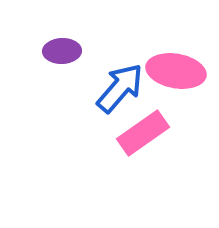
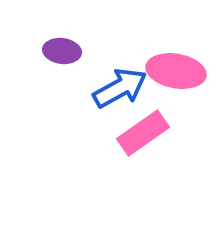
purple ellipse: rotated 9 degrees clockwise
blue arrow: rotated 20 degrees clockwise
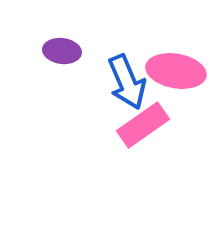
blue arrow: moved 7 px right, 6 px up; rotated 96 degrees clockwise
pink rectangle: moved 8 px up
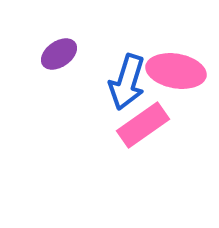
purple ellipse: moved 3 px left, 3 px down; rotated 42 degrees counterclockwise
blue arrow: rotated 40 degrees clockwise
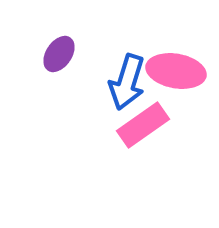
purple ellipse: rotated 21 degrees counterclockwise
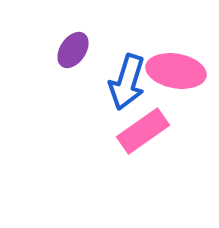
purple ellipse: moved 14 px right, 4 px up
pink rectangle: moved 6 px down
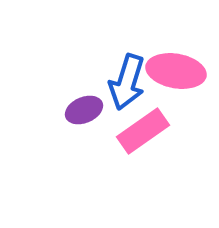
purple ellipse: moved 11 px right, 60 px down; rotated 33 degrees clockwise
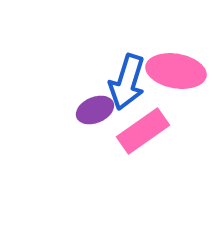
purple ellipse: moved 11 px right
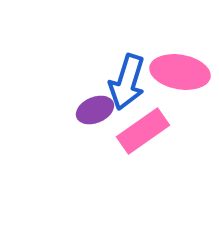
pink ellipse: moved 4 px right, 1 px down
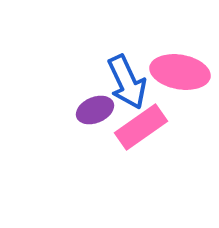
blue arrow: rotated 42 degrees counterclockwise
pink rectangle: moved 2 px left, 4 px up
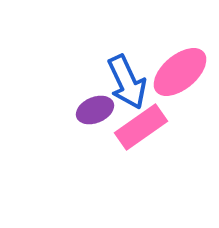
pink ellipse: rotated 50 degrees counterclockwise
